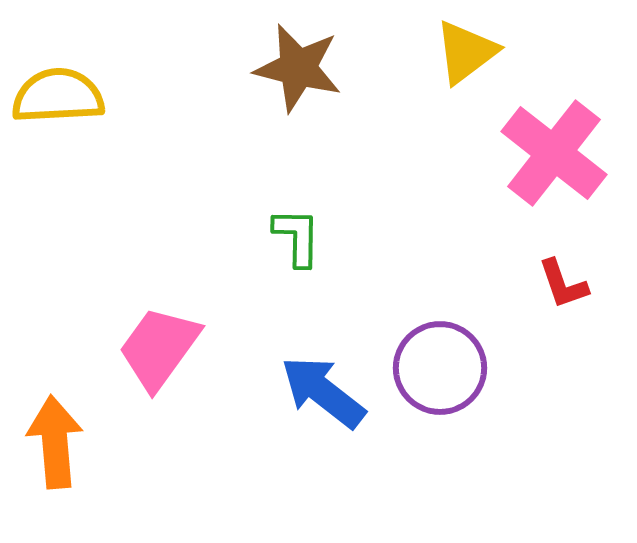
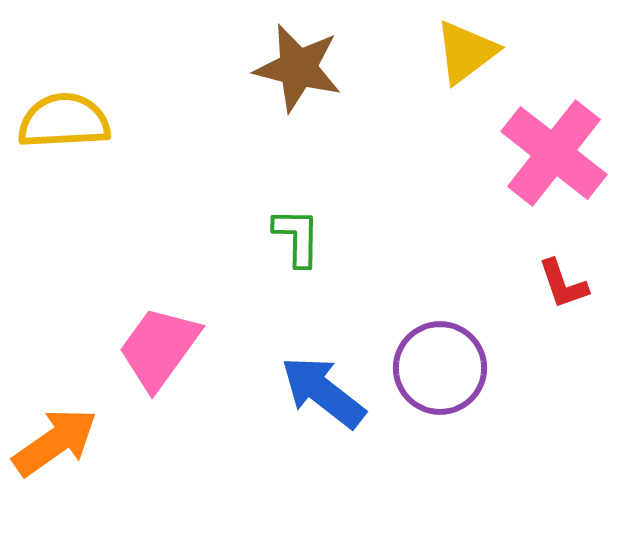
yellow semicircle: moved 6 px right, 25 px down
orange arrow: rotated 60 degrees clockwise
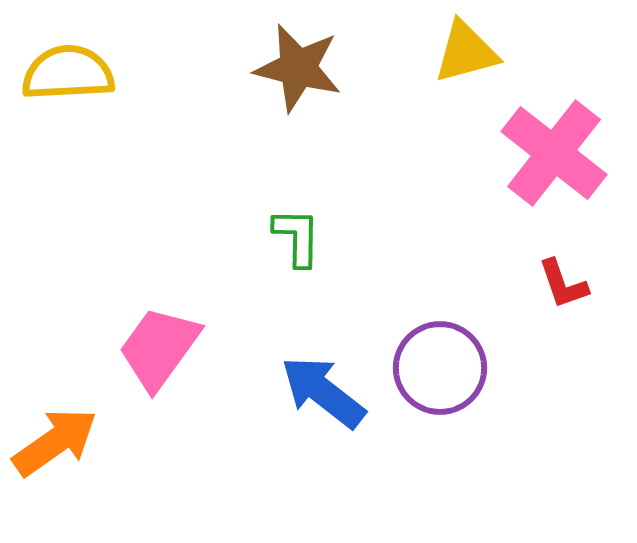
yellow triangle: rotated 22 degrees clockwise
yellow semicircle: moved 4 px right, 48 px up
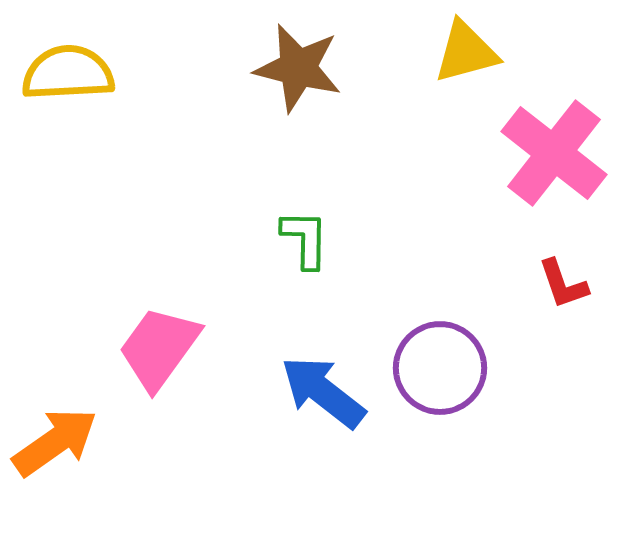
green L-shape: moved 8 px right, 2 px down
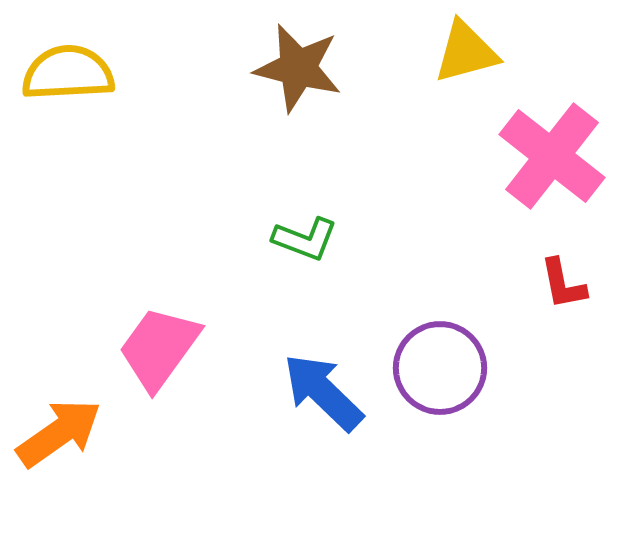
pink cross: moved 2 px left, 3 px down
green L-shape: rotated 110 degrees clockwise
red L-shape: rotated 8 degrees clockwise
blue arrow: rotated 6 degrees clockwise
orange arrow: moved 4 px right, 9 px up
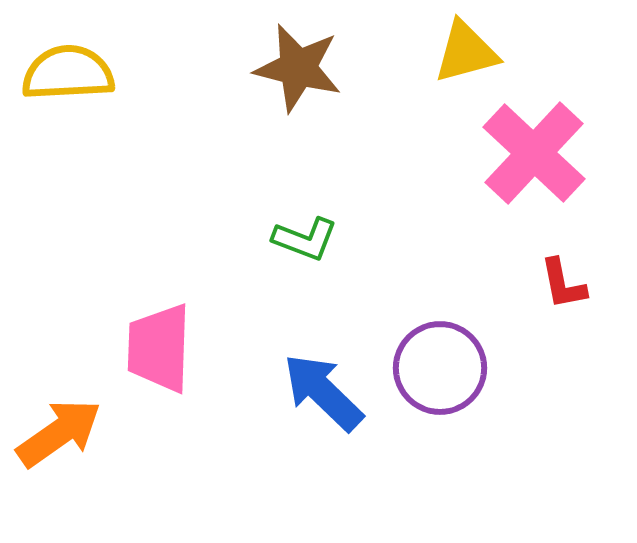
pink cross: moved 18 px left, 3 px up; rotated 5 degrees clockwise
pink trapezoid: rotated 34 degrees counterclockwise
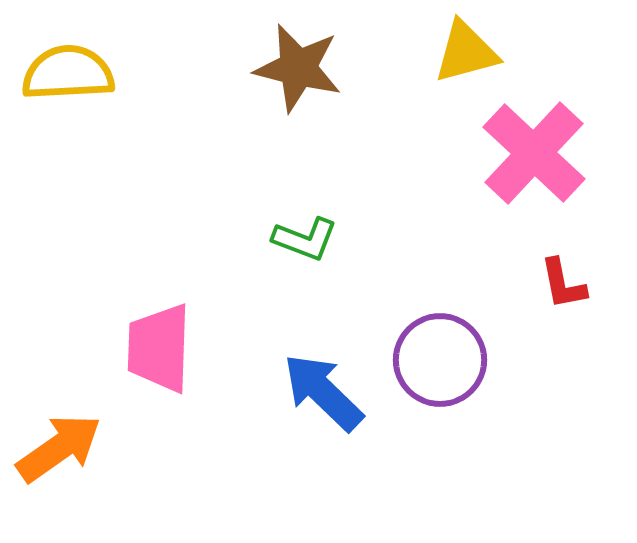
purple circle: moved 8 px up
orange arrow: moved 15 px down
